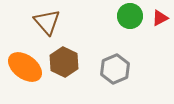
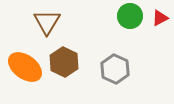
brown triangle: rotated 12 degrees clockwise
gray hexagon: rotated 12 degrees counterclockwise
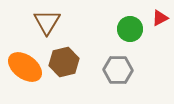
green circle: moved 13 px down
brown hexagon: rotated 20 degrees clockwise
gray hexagon: moved 3 px right, 1 px down; rotated 24 degrees counterclockwise
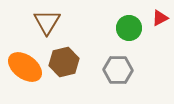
green circle: moved 1 px left, 1 px up
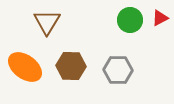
green circle: moved 1 px right, 8 px up
brown hexagon: moved 7 px right, 4 px down; rotated 16 degrees clockwise
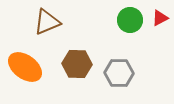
brown triangle: rotated 36 degrees clockwise
brown hexagon: moved 6 px right, 2 px up
gray hexagon: moved 1 px right, 3 px down
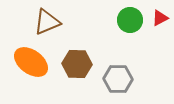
orange ellipse: moved 6 px right, 5 px up
gray hexagon: moved 1 px left, 6 px down
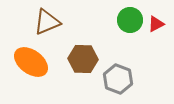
red triangle: moved 4 px left, 6 px down
brown hexagon: moved 6 px right, 5 px up
gray hexagon: rotated 20 degrees clockwise
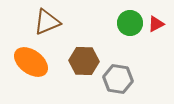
green circle: moved 3 px down
brown hexagon: moved 1 px right, 2 px down
gray hexagon: rotated 12 degrees counterclockwise
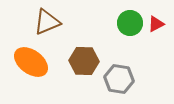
gray hexagon: moved 1 px right
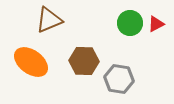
brown triangle: moved 2 px right, 2 px up
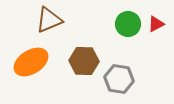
green circle: moved 2 px left, 1 px down
orange ellipse: rotated 68 degrees counterclockwise
